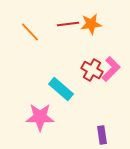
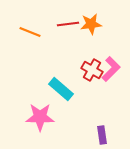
orange line: rotated 25 degrees counterclockwise
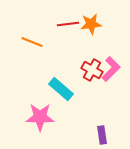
orange line: moved 2 px right, 10 px down
